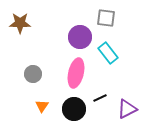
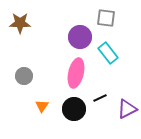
gray circle: moved 9 px left, 2 px down
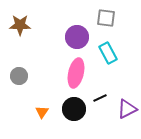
brown star: moved 2 px down
purple circle: moved 3 px left
cyan rectangle: rotated 10 degrees clockwise
gray circle: moved 5 px left
orange triangle: moved 6 px down
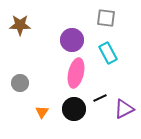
purple circle: moved 5 px left, 3 px down
gray circle: moved 1 px right, 7 px down
purple triangle: moved 3 px left
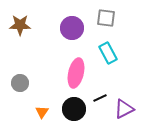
purple circle: moved 12 px up
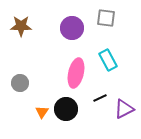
brown star: moved 1 px right, 1 px down
cyan rectangle: moved 7 px down
black circle: moved 8 px left
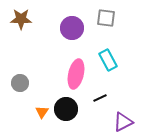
brown star: moved 7 px up
pink ellipse: moved 1 px down
purple triangle: moved 1 px left, 13 px down
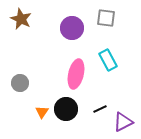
brown star: rotated 25 degrees clockwise
black line: moved 11 px down
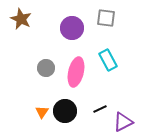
pink ellipse: moved 2 px up
gray circle: moved 26 px right, 15 px up
black circle: moved 1 px left, 2 px down
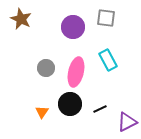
purple circle: moved 1 px right, 1 px up
black circle: moved 5 px right, 7 px up
purple triangle: moved 4 px right
